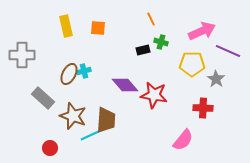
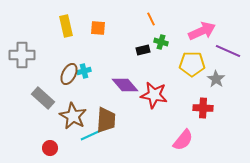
brown star: rotated 8 degrees clockwise
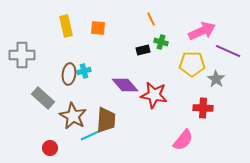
brown ellipse: rotated 20 degrees counterclockwise
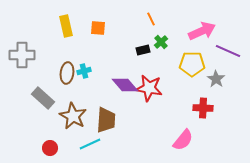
green cross: rotated 32 degrees clockwise
brown ellipse: moved 2 px left, 1 px up
red star: moved 5 px left, 7 px up
cyan line: moved 1 px left, 9 px down
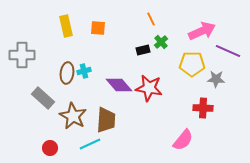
gray star: rotated 30 degrees counterclockwise
purple diamond: moved 6 px left
